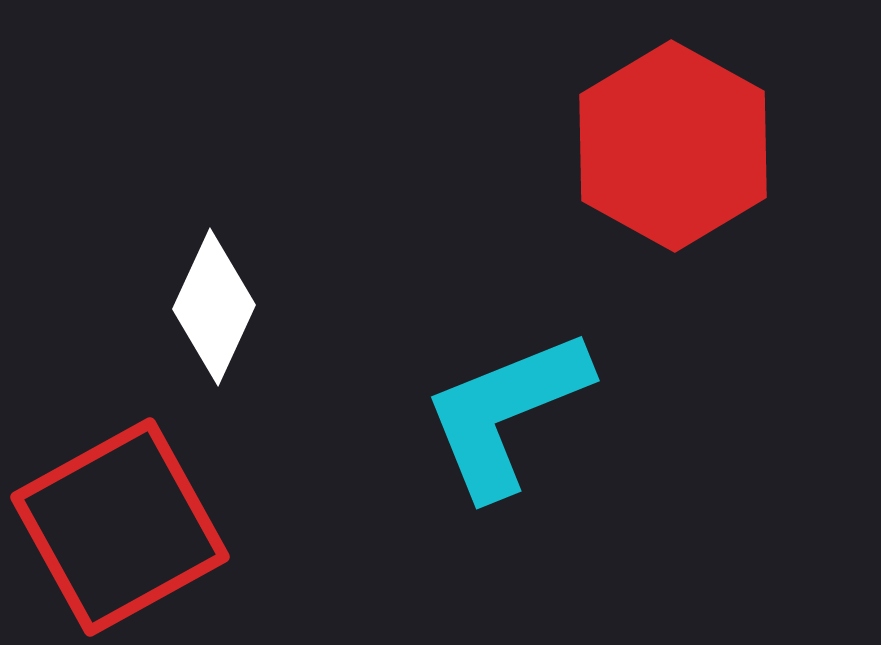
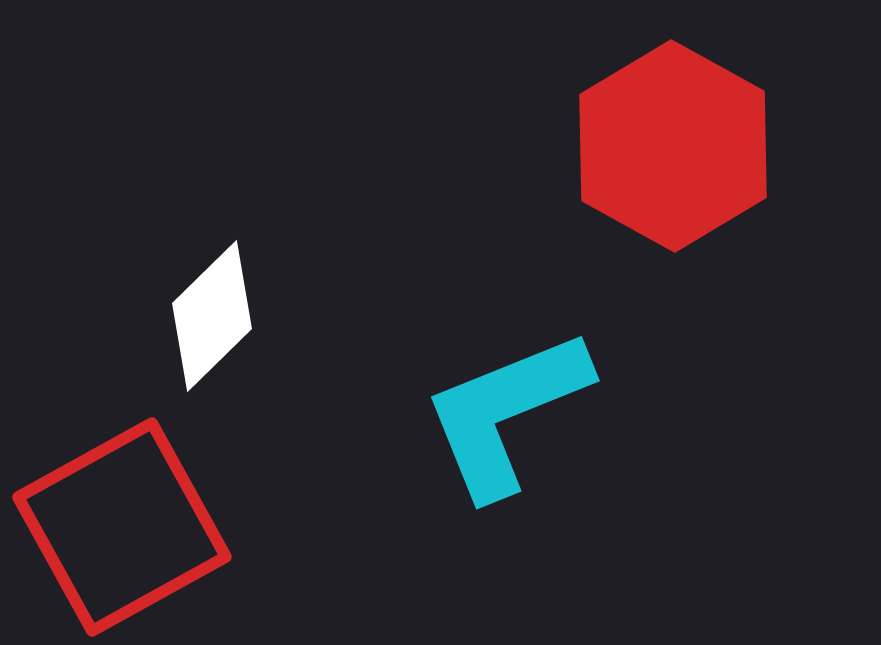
white diamond: moved 2 px left, 9 px down; rotated 21 degrees clockwise
red square: moved 2 px right
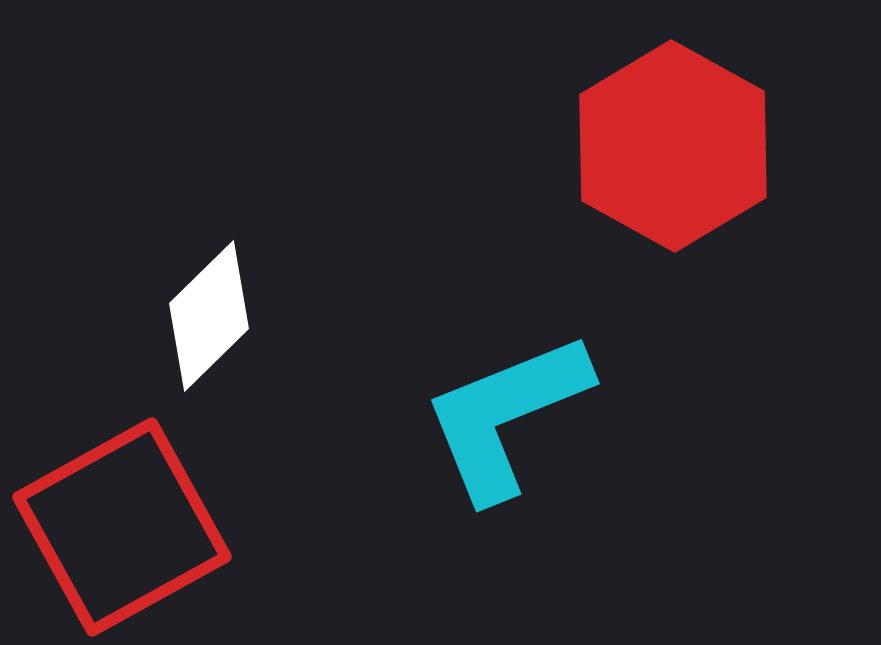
white diamond: moved 3 px left
cyan L-shape: moved 3 px down
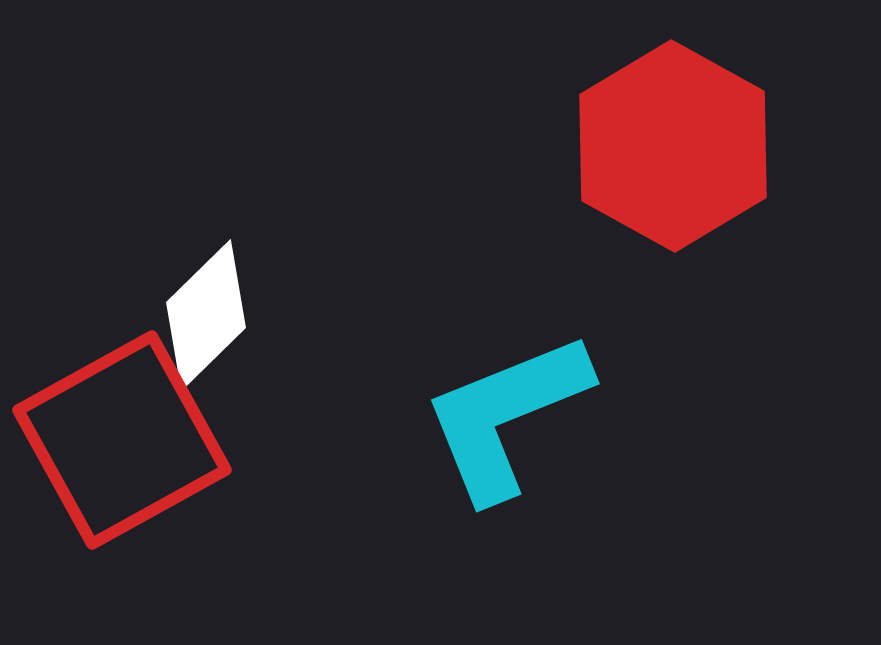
white diamond: moved 3 px left, 1 px up
red square: moved 87 px up
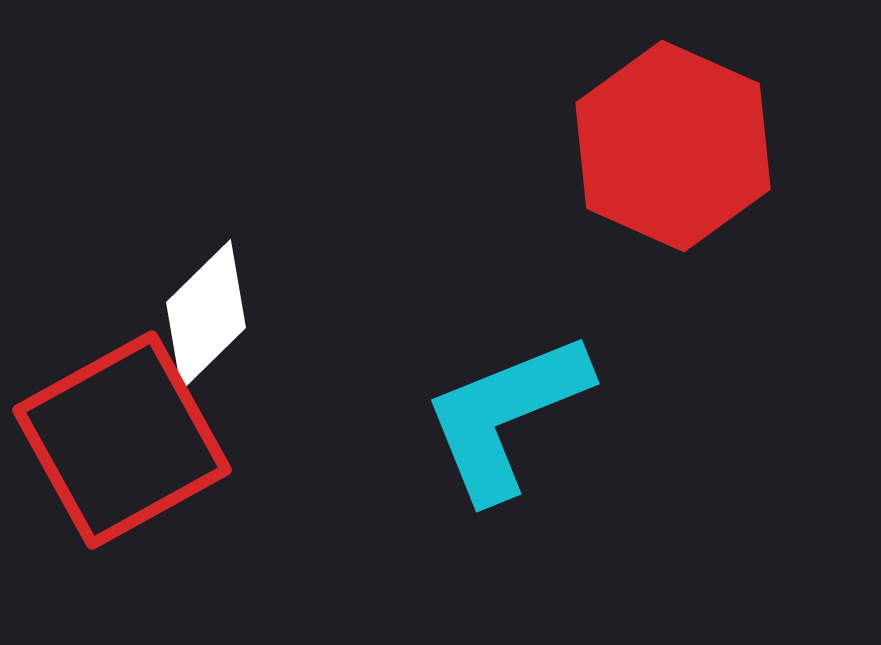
red hexagon: rotated 5 degrees counterclockwise
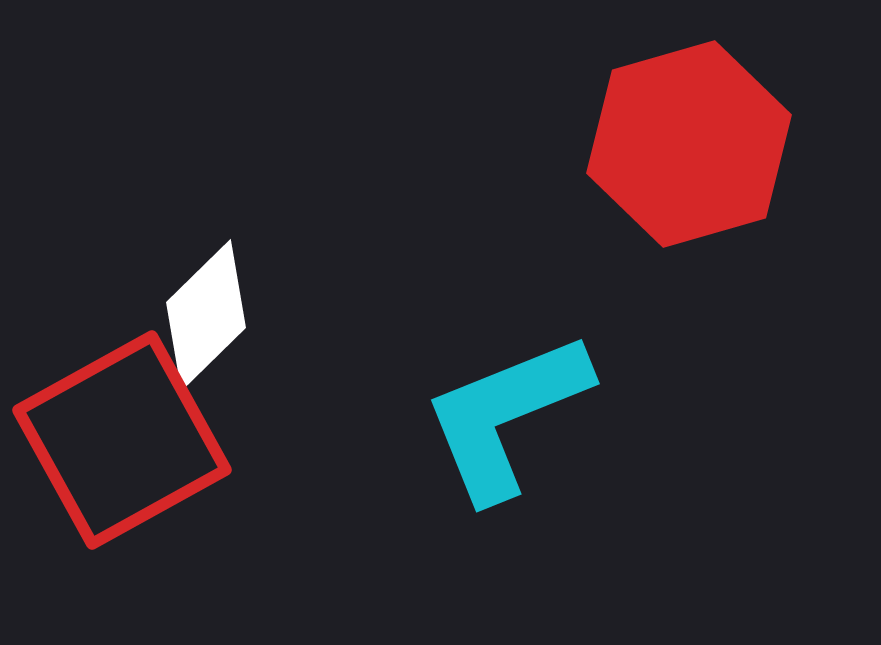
red hexagon: moved 16 px right, 2 px up; rotated 20 degrees clockwise
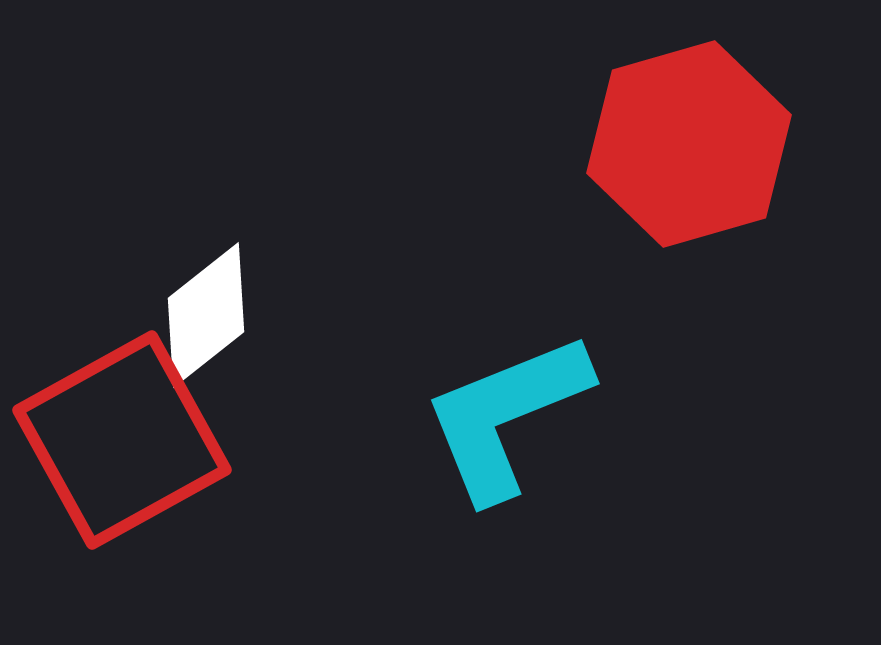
white diamond: rotated 6 degrees clockwise
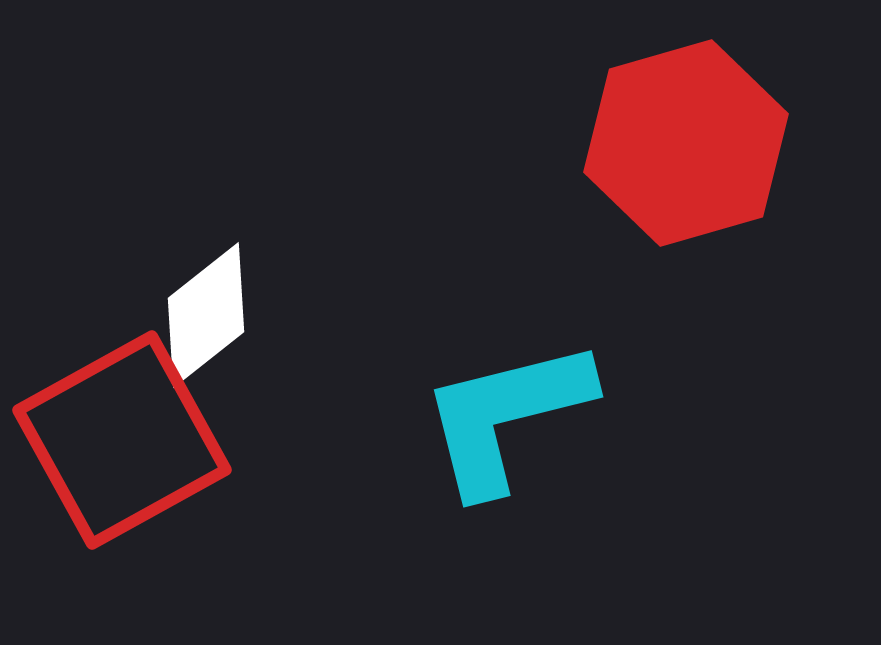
red hexagon: moved 3 px left, 1 px up
cyan L-shape: rotated 8 degrees clockwise
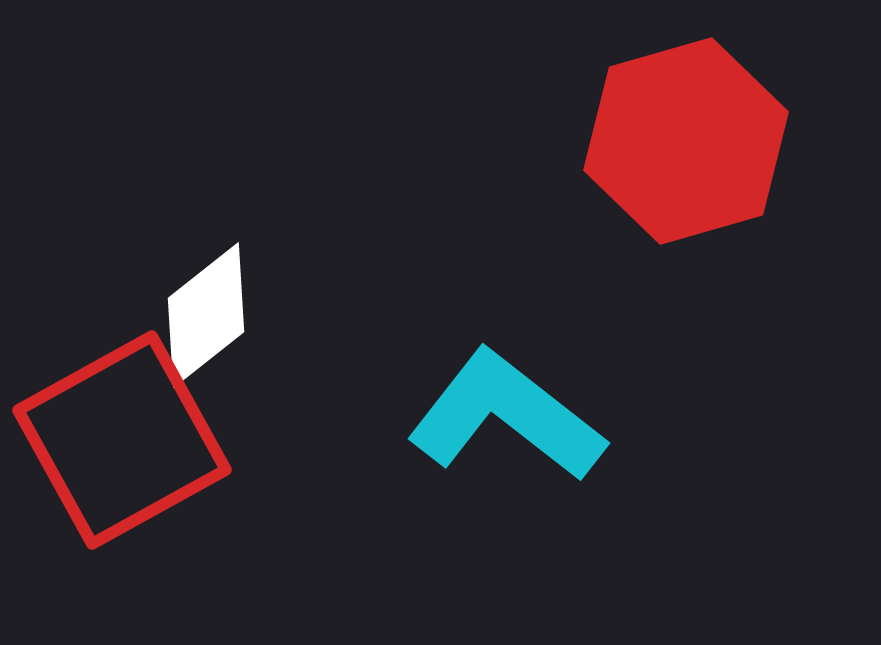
red hexagon: moved 2 px up
cyan L-shape: rotated 52 degrees clockwise
